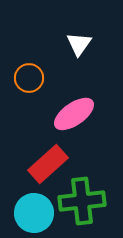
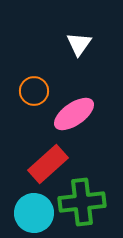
orange circle: moved 5 px right, 13 px down
green cross: moved 1 px down
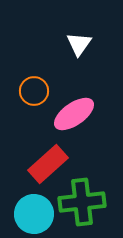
cyan circle: moved 1 px down
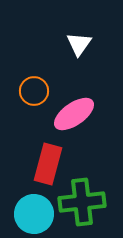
red rectangle: rotated 33 degrees counterclockwise
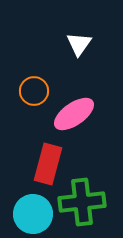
cyan circle: moved 1 px left
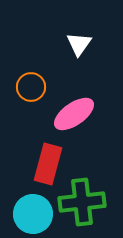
orange circle: moved 3 px left, 4 px up
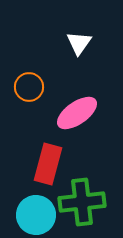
white triangle: moved 1 px up
orange circle: moved 2 px left
pink ellipse: moved 3 px right, 1 px up
cyan circle: moved 3 px right, 1 px down
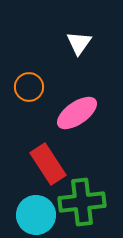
red rectangle: rotated 48 degrees counterclockwise
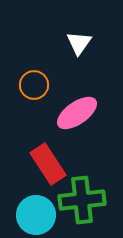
orange circle: moved 5 px right, 2 px up
green cross: moved 2 px up
